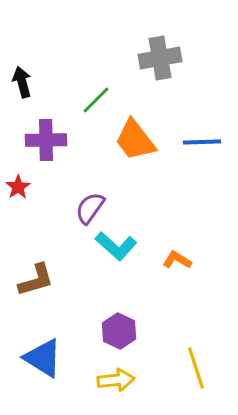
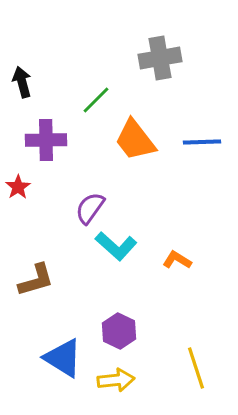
blue triangle: moved 20 px right
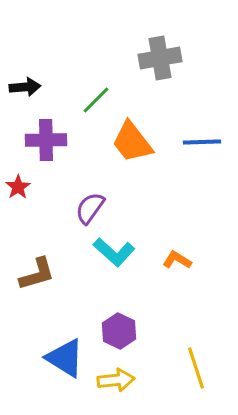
black arrow: moved 3 px right, 5 px down; rotated 100 degrees clockwise
orange trapezoid: moved 3 px left, 2 px down
cyan L-shape: moved 2 px left, 6 px down
brown L-shape: moved 1 px right, 6 px up
blue triangle: moved 2 px right
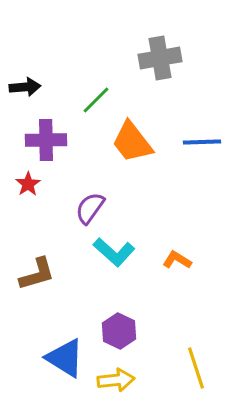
red star: moved 10 px right, 3 px up
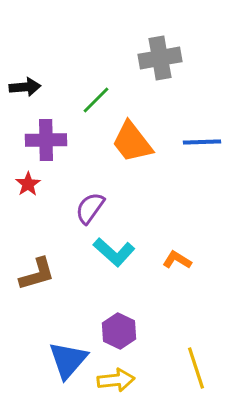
blue triangle: moved 3 px right, 2 px down; rotated 39 degrees clockwise
